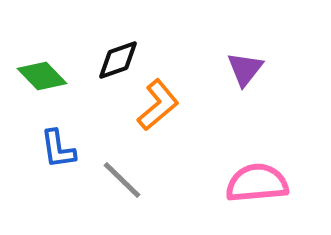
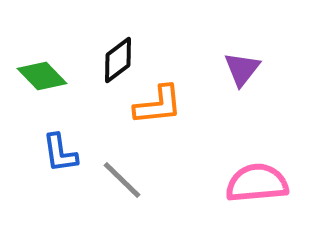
black diamond: rotated 18 degrees counterclockwise
purple triangle: moved 3 px left
orange L-shape: rotated 34 degrees clockwise
blue L-shape: moved 2 px right, 4 px down
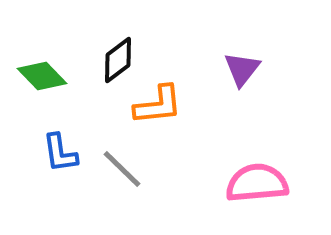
gray line: moved 11 px up
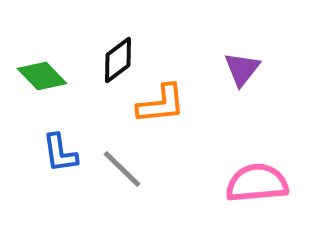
orange L-shape: moved 3 px right, 1 px up
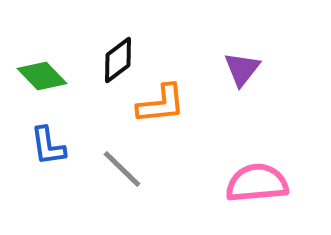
blue L-shape: moved 12 px left, 7 px up
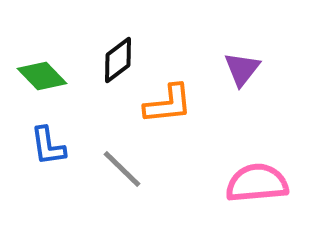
orange L-shape: moved 7 px right
